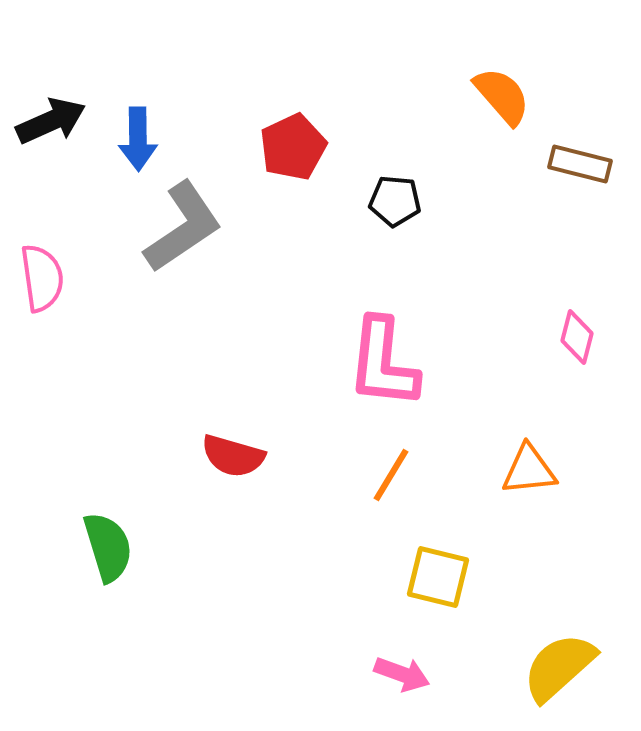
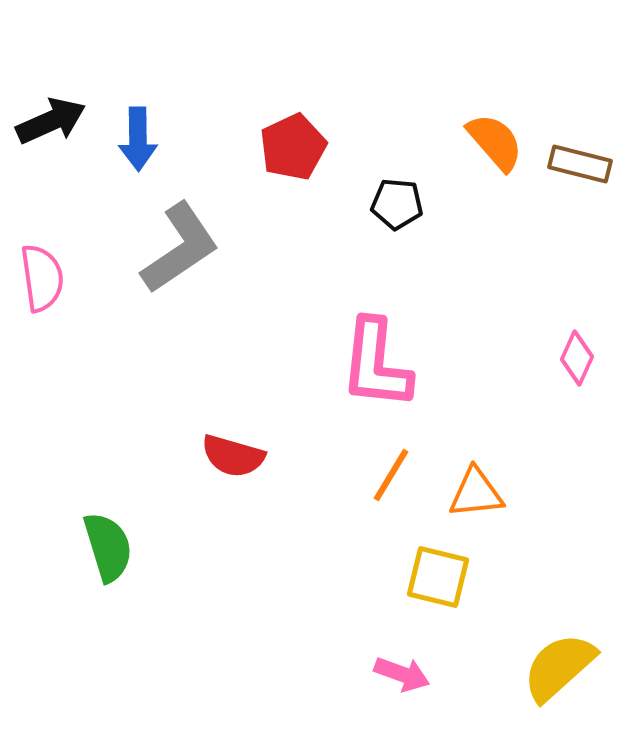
orange semicircle: moved 7 px left, 46 px down
black pentagon: moved 2 px right, 3 px down
gray L-shape: moved 3 px left, 21 px down
pink diamond: moved 21 px down; rotated 10 degrees clockwise
pink L-shape: moved 7 px left, 1 px down
orange triangle: moved 53 px left, 23 px down
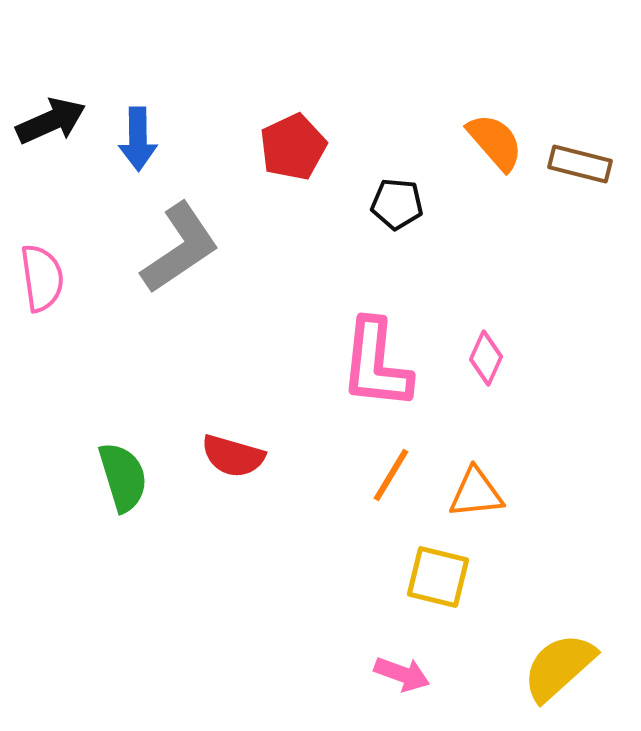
pink diamond: moved 91 px left
green semicircle: moved 15 px right, 70 px up
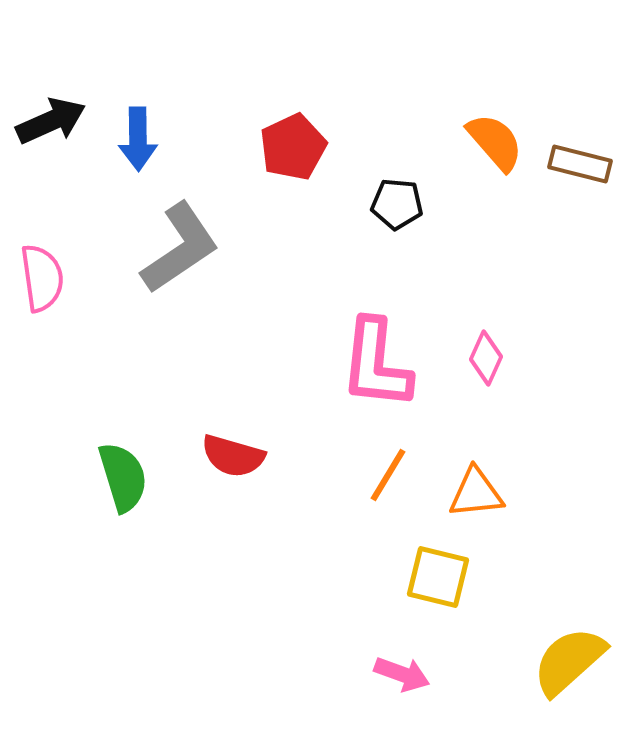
orange line: moved 3 px left
yellow semicircle: moved 10 px right, 6 px up
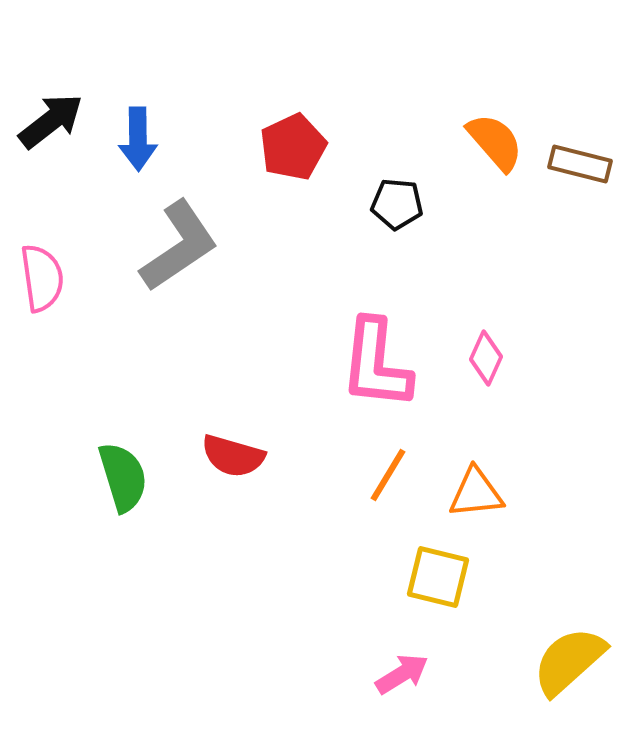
black arrow: rotated 14 degrees counterclockwise
gray L-shape: moved 1 px left, 2 px up
pink arrow: rotated 52 degrees counterclockwise
